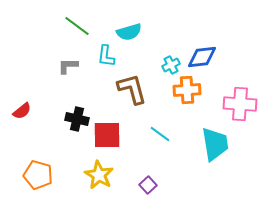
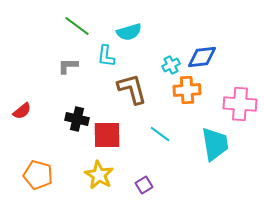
purple square: moved 4 px left; rotated 12 degrees clockwise
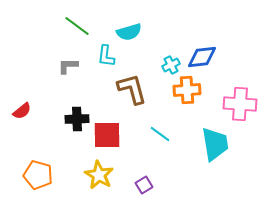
black cross: rotated 15 degrees counterclockwise
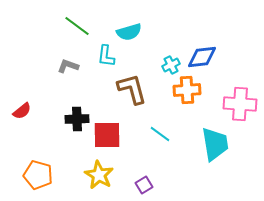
gray L-shape: rotated 20 degrees clockwise
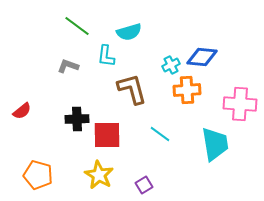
blue diamond: rotated 12 degrees clockwise
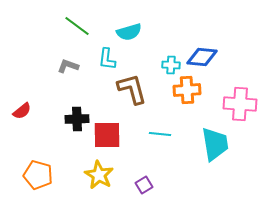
cyan L-shape: moved 1 px right, 3 px down
cyan cross: rotated 30 degrees clockwise
cyan line: rotated 30 degrees counterclockwise
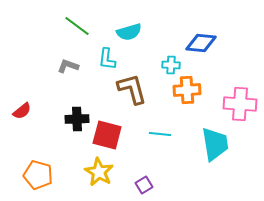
blue diamond: moved 1 px left, 14 px up
red square: rotated 16 degrees clockwise
yellow star: moved 3 px up
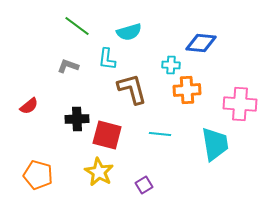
red semicircle: moved 7 px right, 5 px up
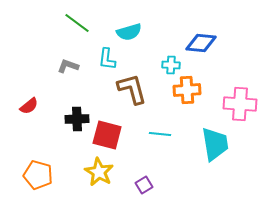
green line: moved 3 px up
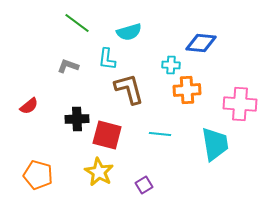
brown L-shape: moved 3 px left
